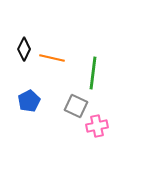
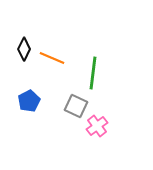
orange line: rotated 10 degrees clockwise
pink cross: rotated 25 degrees counterclockwise
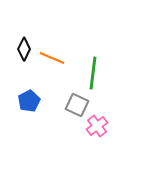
gray square: moved 1 px right, 1 px up
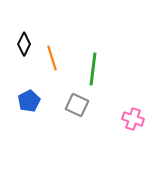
black diamond: moved 5 px up
orange line: rotated 50 degrees clockwise
green line: moved 4 px up
pink cross: moved 36 px right, 7 px up; rotated 35 degrees counterclockwise
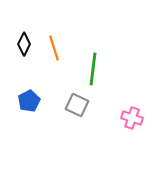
orange line: moved 2 px right, 10 px up
pink cross: moved 1 px left, 1 px up
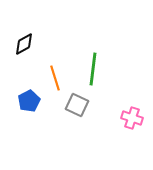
black diamond: rotated 35 degrees clockwise
orange line: moved 1 px right, 30 px down
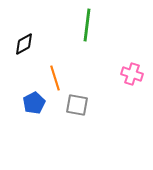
green line: moved 6 px left, 44 px up
blue pentagon: moved 5 px right, 2 px down
gray square: rotated 15 degrees counterclockwise
pink cross: moved 44 px up
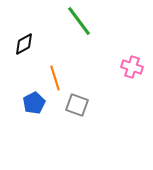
green line: moved 8 px left, 4 px up; rotated 44 degrees counterclockwise
pink cross: moved 7 px up
gray square: rotated 10 degrees clockwise
